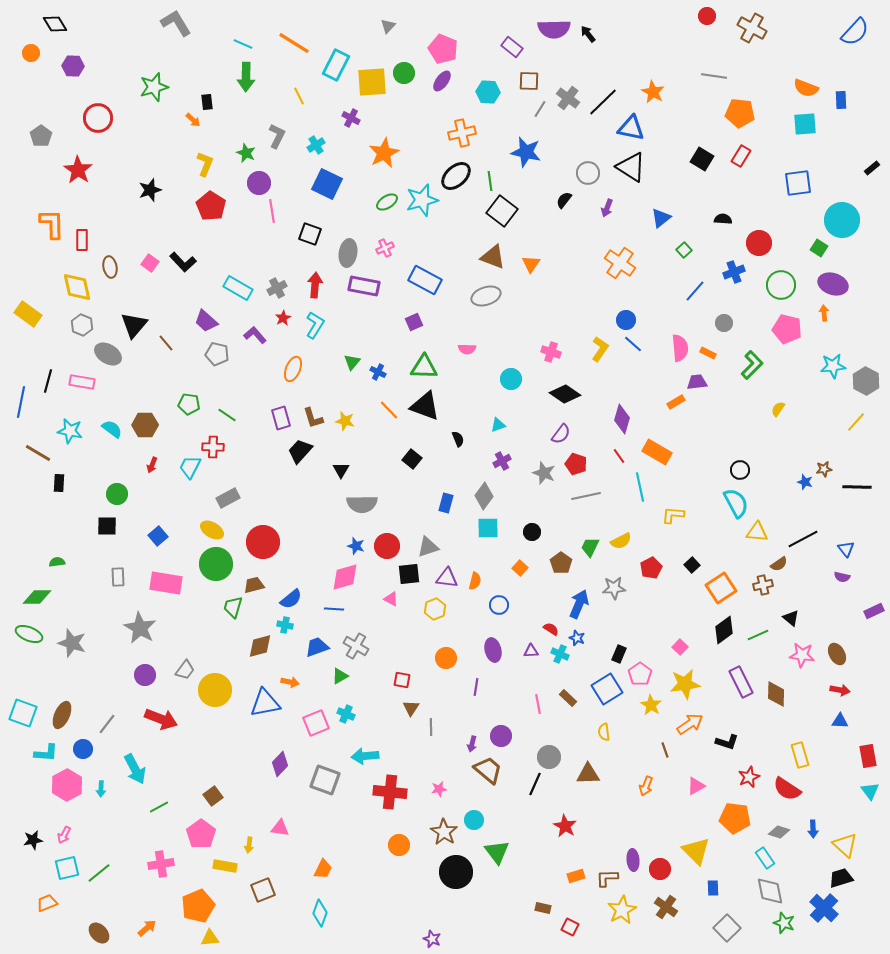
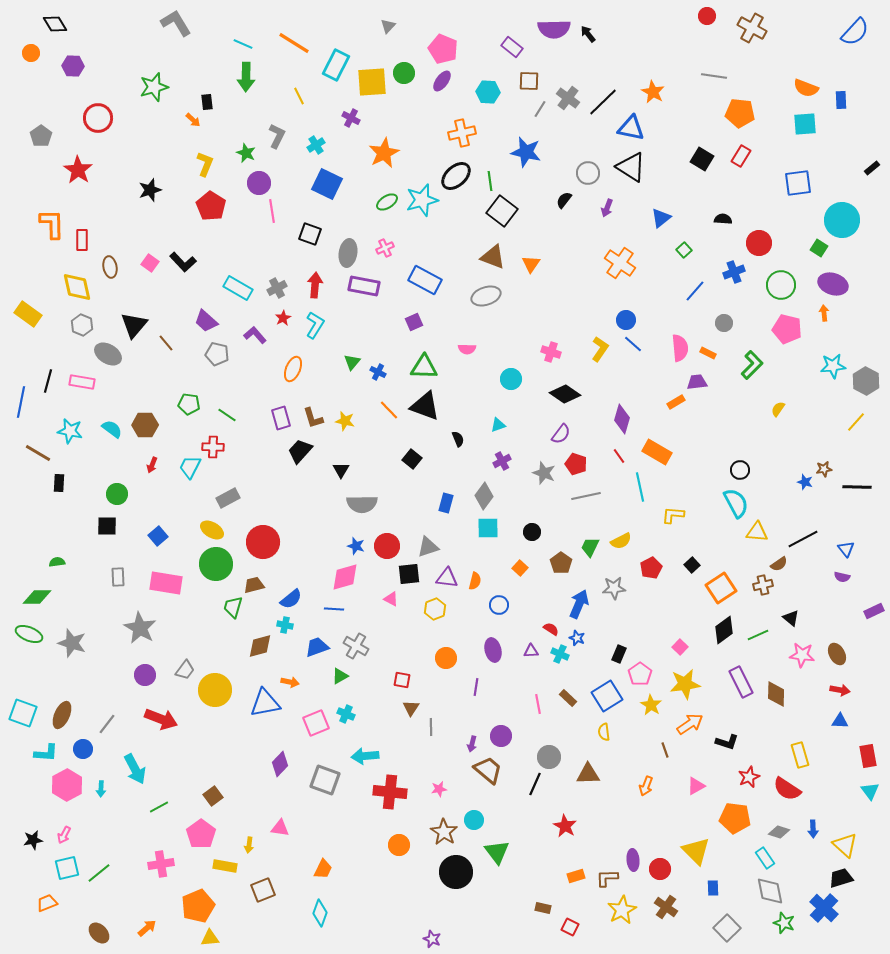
blue square at (607, 689): moved 7 px down
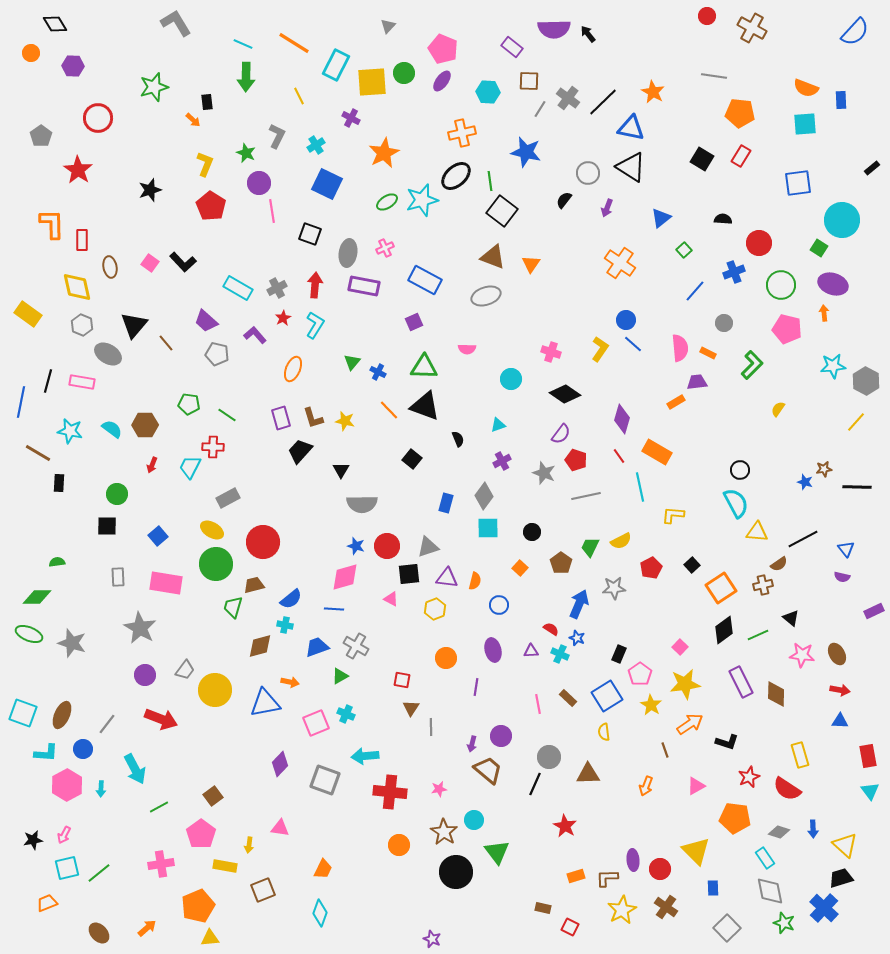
red pentagon at (576, 464): moved 4 px up
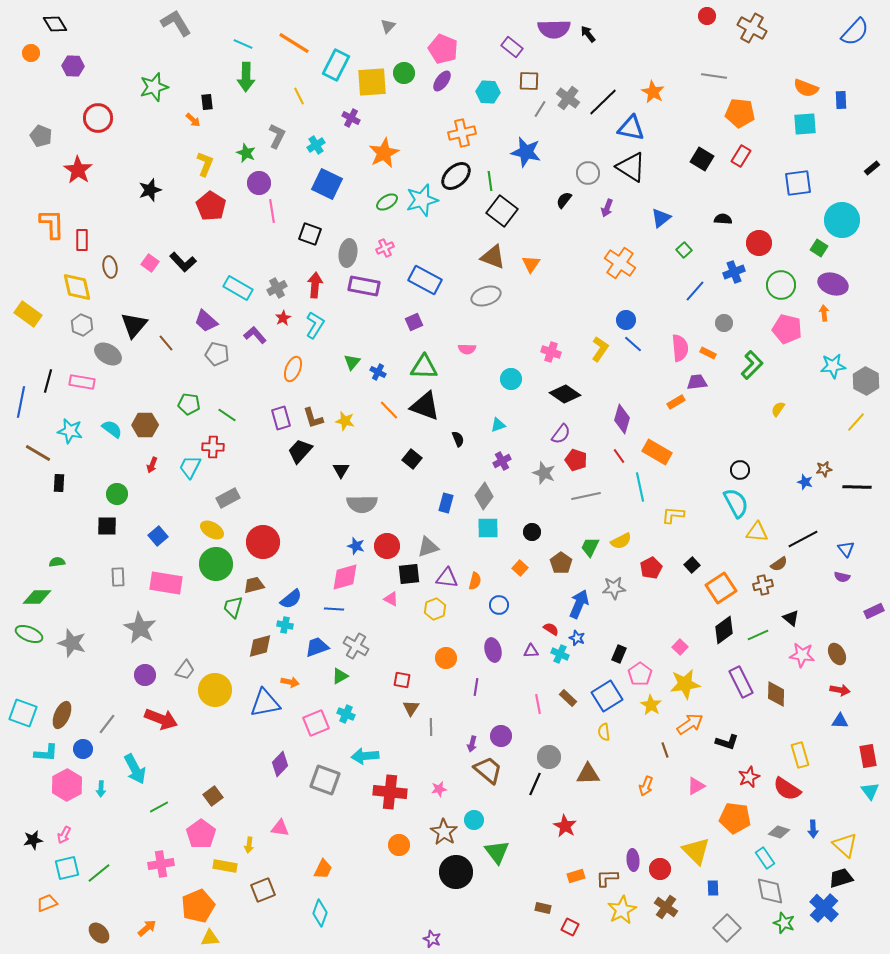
gray pentagon at (41, 136): rotated 15 degrees counterclockwise
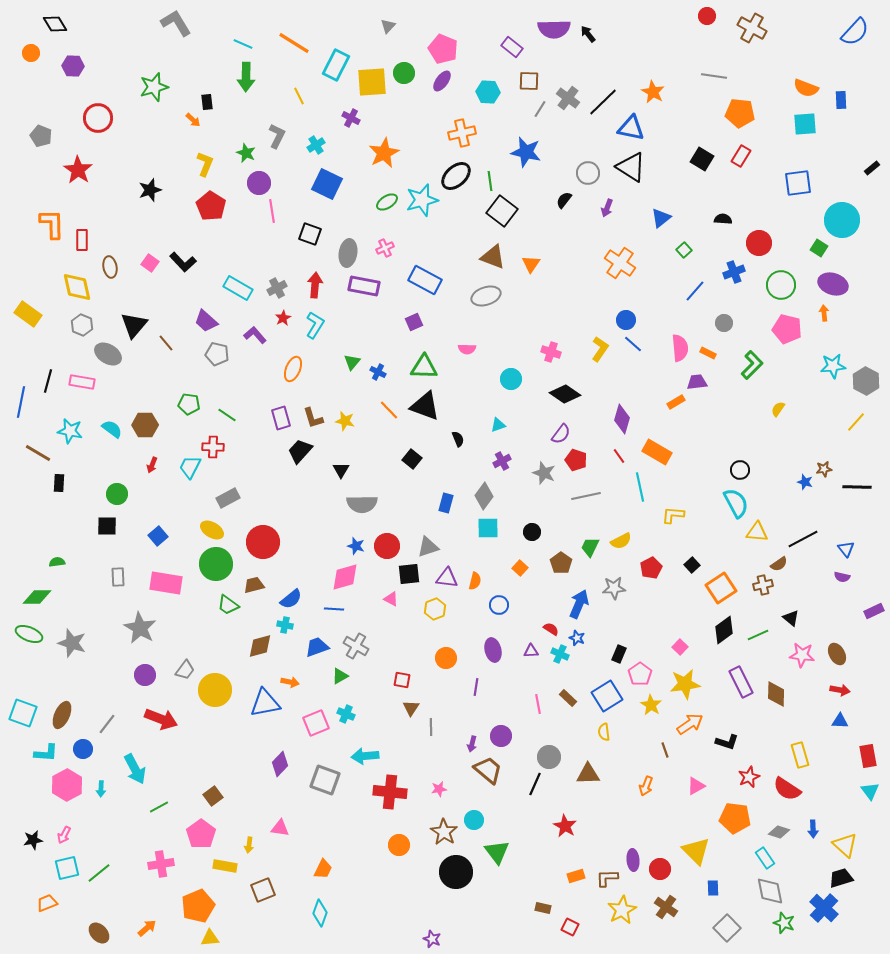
green trapezoid at (233, 607): moved 5 px left, 2 px up; rotated 70 degrees counterclockwise
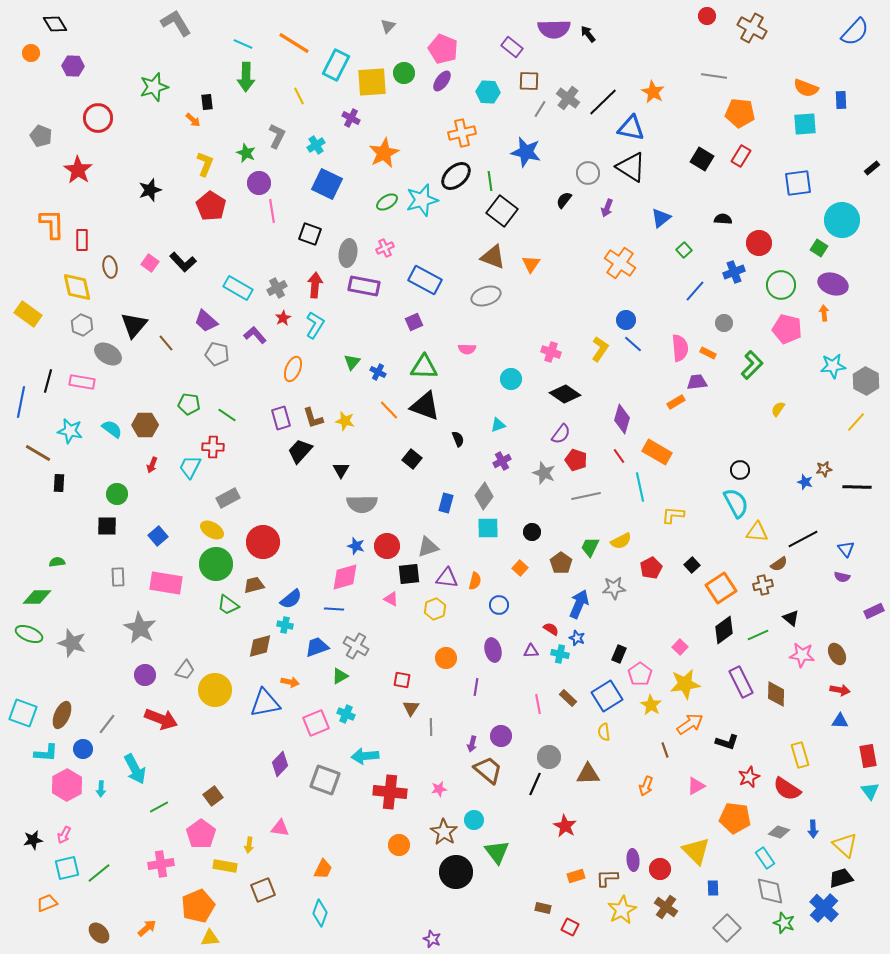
cyan cross at (560, 654): rotated 12 degrees counterclockwise
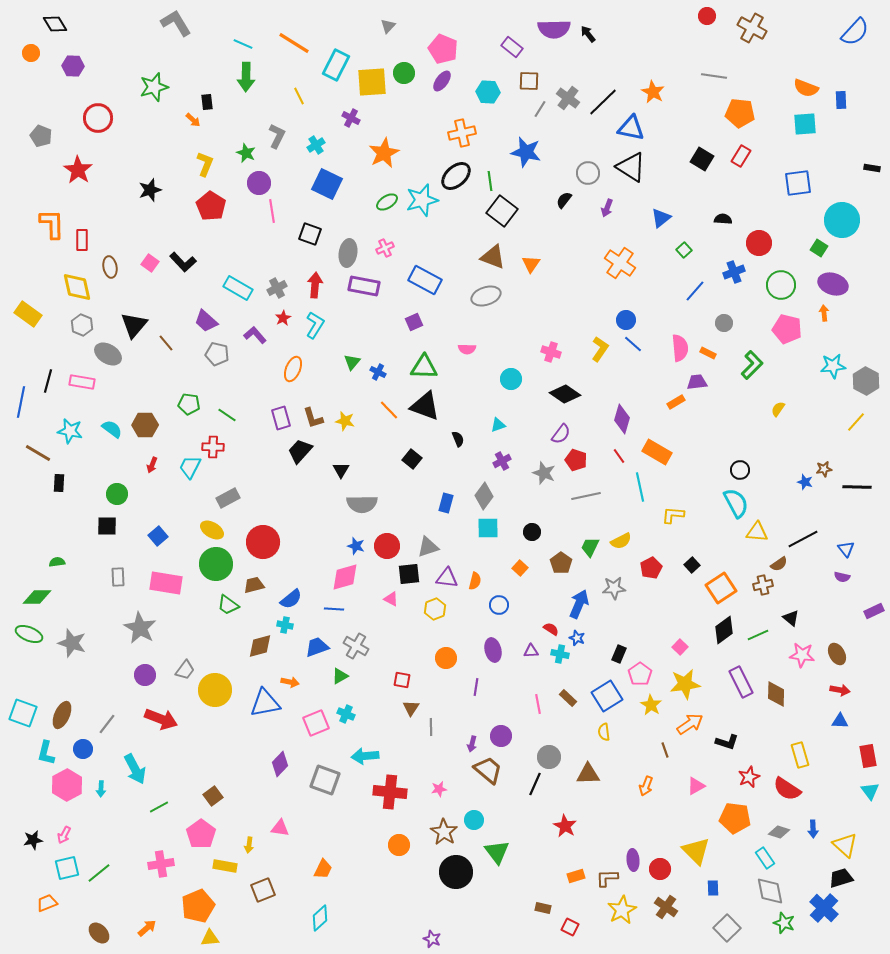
black rectangle at (872, 168): rotated 49 degrees clockwise
cyan L-shape at (46, 753): rotated 100 degrees clockwise
cyan diamond at (320, 913): moved 5 px down; rotated 28 degrees clockwise
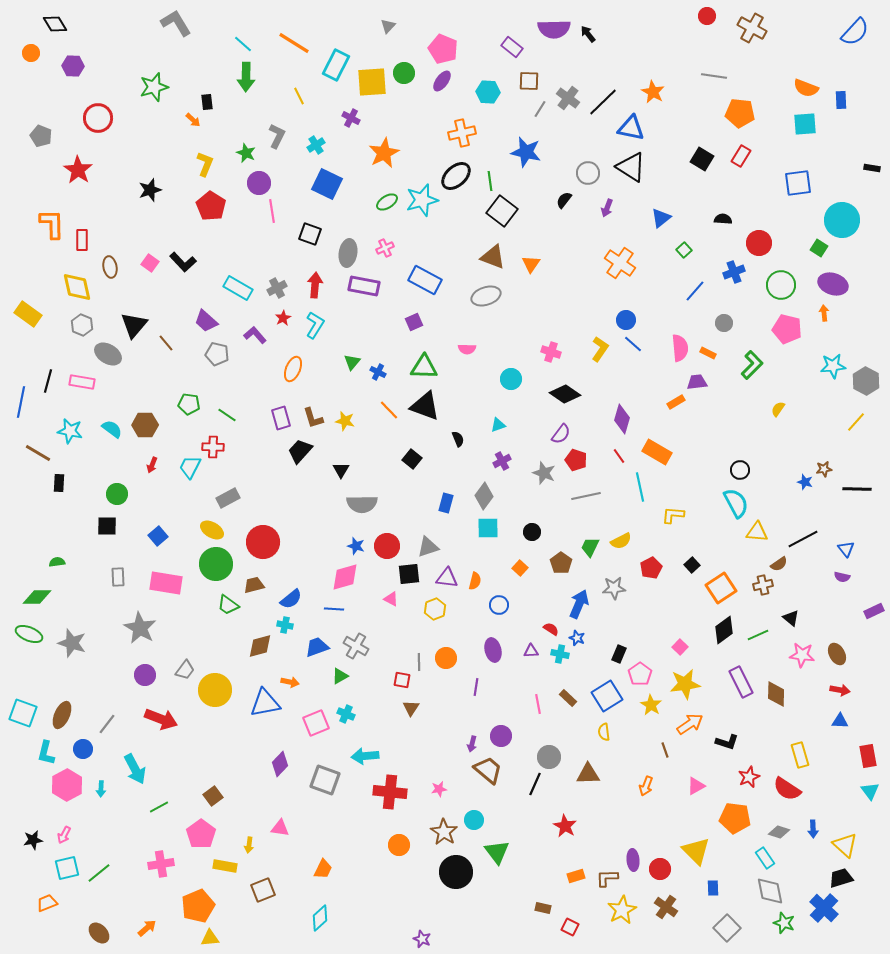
cyan line at (243, 44): rotated 18 degrees clockwise
black line at (857, 487): moved 2 px down
gray line at (431, 727): moved 12 px left, 65 px up
purple star at (432, 939): moved 10 px left
